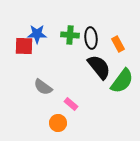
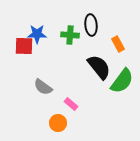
black ellipse: moved 13 px up
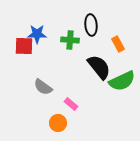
green cross: moved 5 px down
green semicircle: rotated 28 degrees clockwise
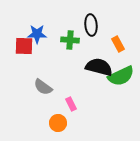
black semicircle: rotated 36 degrees counterclockwise
green semicircle: moved 1 px left, 5 px up
pink rectangle: rotated 24 degrees clockwise
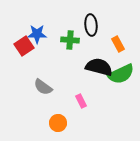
red square: rotated 36 degrees counterclockwise
green semicircle: moved 2 px up
pink rectangle: moved 10 px right, 3 px up
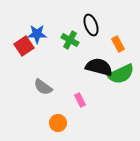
black ellipse: rotated 15 degrees counterclockwise
green cross: rotated 24 degrees clockwise
pink rectangle: moved 1 px left, 1 px up
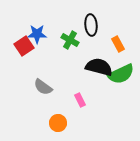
black ellipse: rotated 15 degrees clockwise
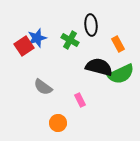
blue star: moved 4 px down; rotated 18 degrees counterclockwise
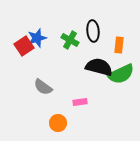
black ellipse: moved 2 px right, 6 px down
orange rectangle: moved 1 px right, 1 px down; rotated 35 degrees clockwise
pink rectangle: moved 2 px down; rotated 72 degrees counterclockwise
